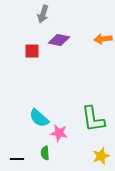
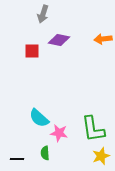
green L-shape: moved 10 px down
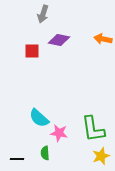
orange arrow: rotated 18 degrees clockwise
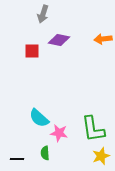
orange arrow: rotated 18 degrees counterclockwise
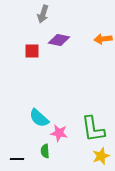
green semicircle: moved 2 px up
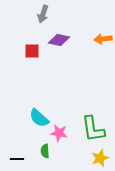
yellow star: moved 1 px left, 2 px down
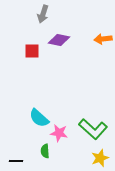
green L-shape: rotated 40 degrees counterclockwise
black line: moved 1 px left, 2 px down
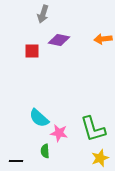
green L-shape: rotated 32 degrees clockwise
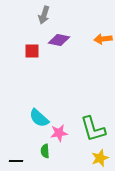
gray arrow: moved 1 px right, 1 px down
pink star: rotated 18 degrees counterclockwise
